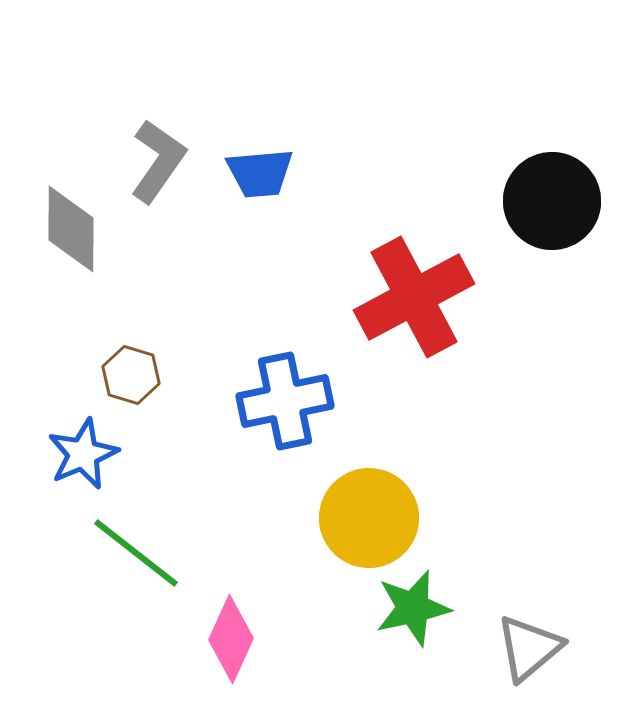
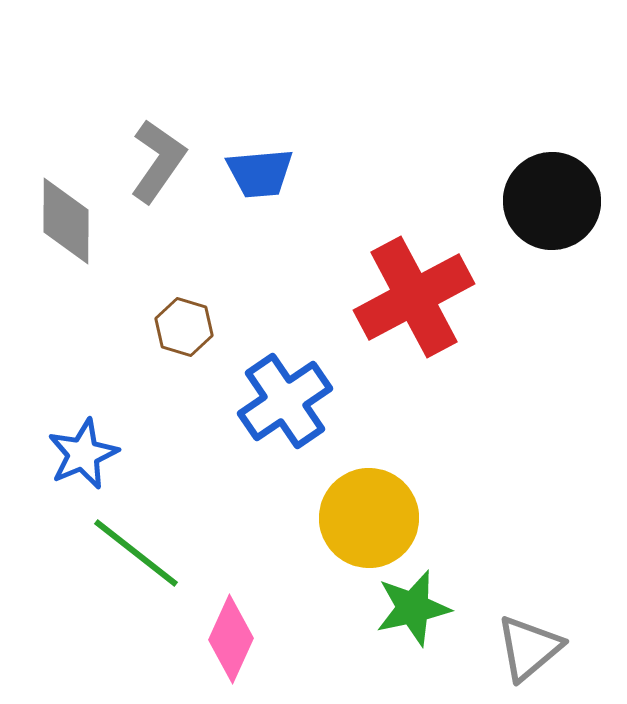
gray diamond: moved 5 px left, 8 px up
brown hexagon: moved 53 px right, 48 px up
blue cross: rotated 22 degrees counterclockwise
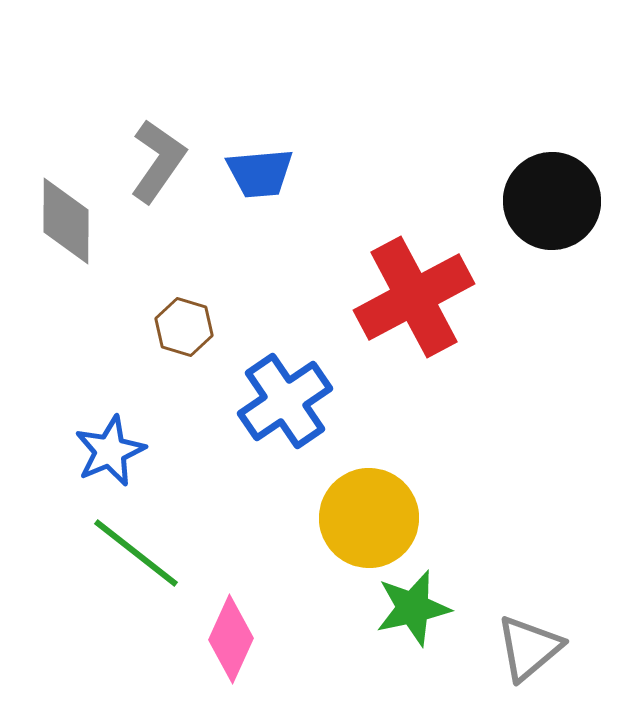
blue star: moved 27 px right, 3 px up
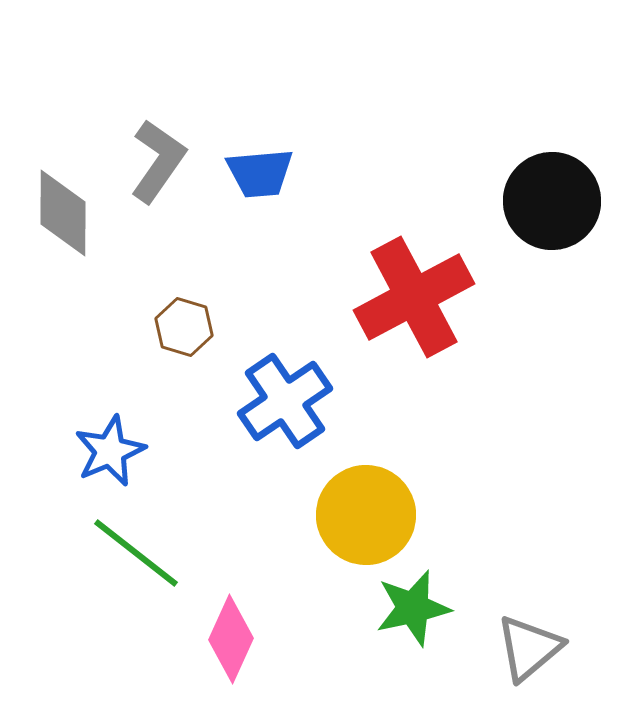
gray diamond: moved 3 px left, 8 px up
yellow circle: moved 3 px left, 3 px up
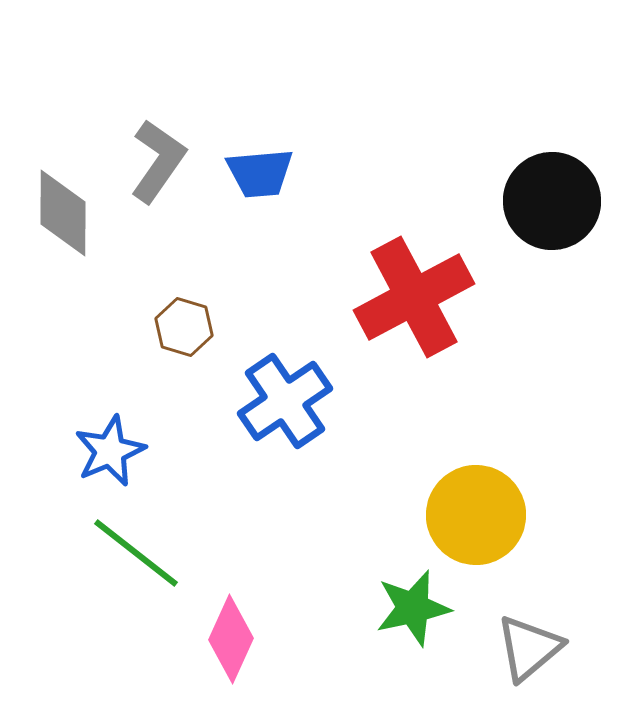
yellow circle: moved 110 px right
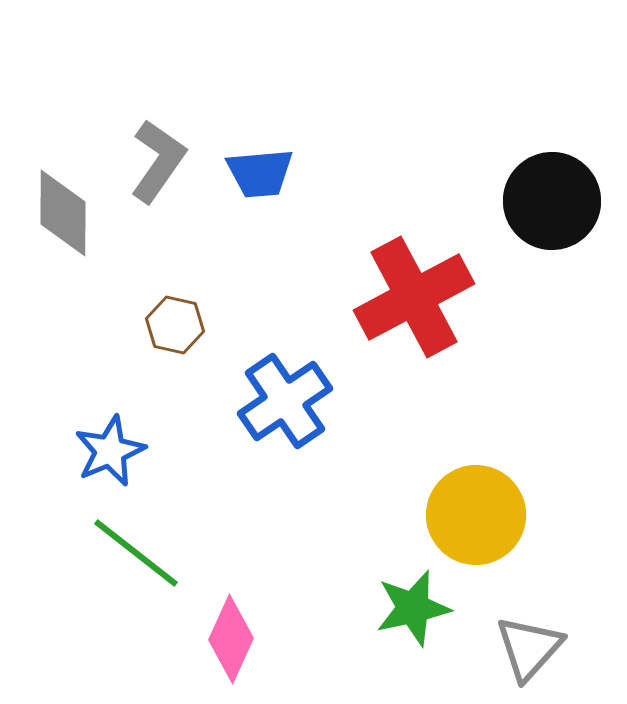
brown hexagon: moved 9 px left, 2 px up; rotated 4 degrees counterclockwise
gray triangle: rotated 8 degrees counterclockwise
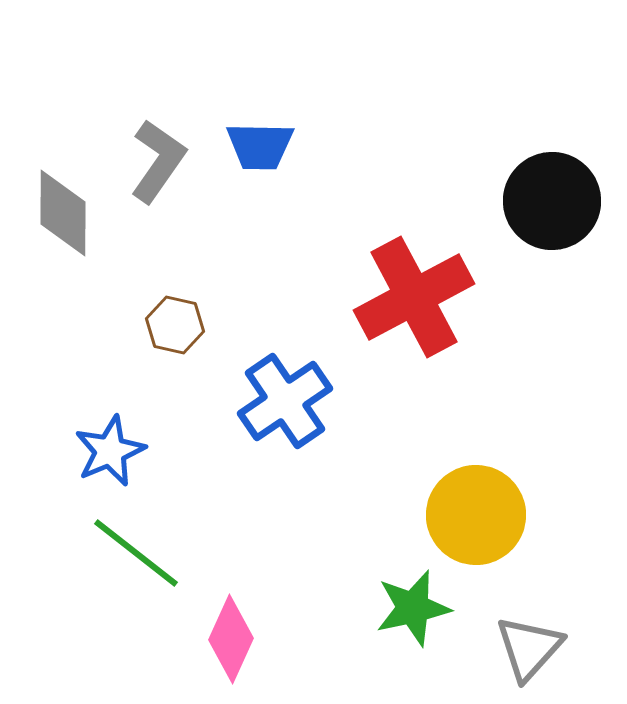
blue trapezoid: moved 27 px up; rotated 6 degrees clockwise
